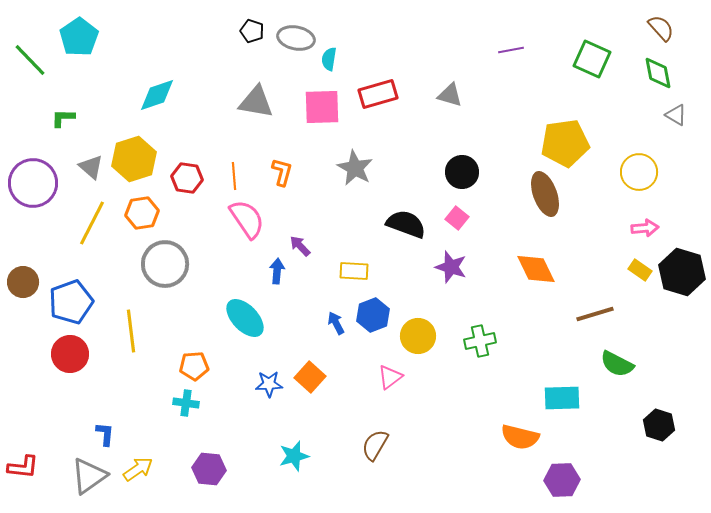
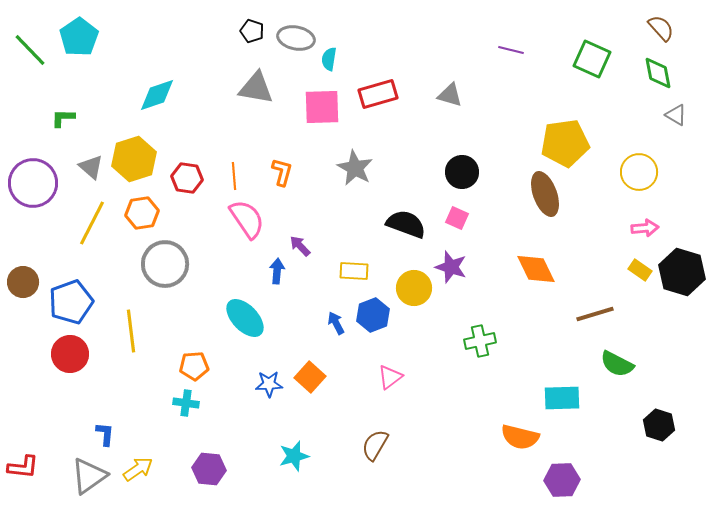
purple line at (511, 50): rotated 25 degrees clockwise
green line at (30, 60): moved 10 px up
gray triangle at (256, 102): moved 14 px up
pink square at (457, 218): rotated 15 degrees counterclockwise
yellow circle at (418, 336): moved 4 px left, 48 px up
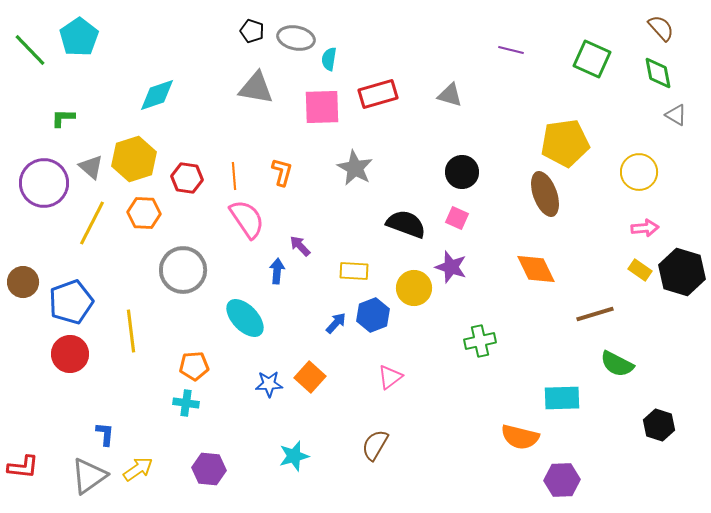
purple circle at (33, 183): moved 11 px right
orange hexagon at (142, 213): moved 2 px right; rotated 12 degrees clockwise
gray circle at (165, 264): moved 18 px right, 6 px down
blue arrow at (336, 323): rotated 70 degrees clockwise
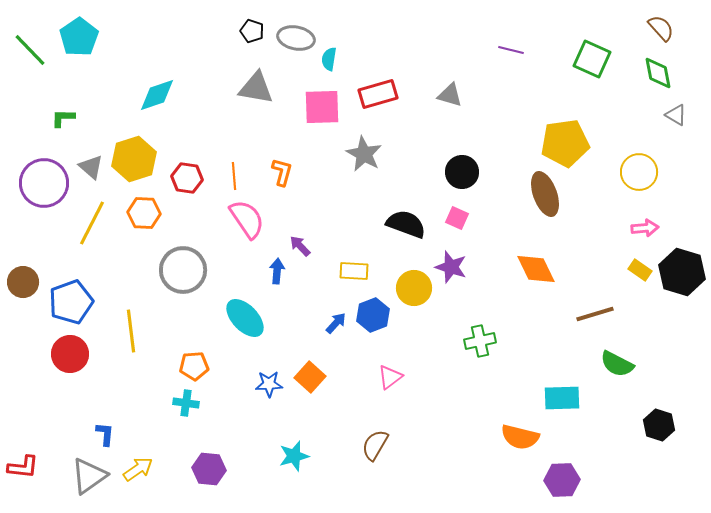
gray star at (355, 168): moved 9 px right, 14 px up
